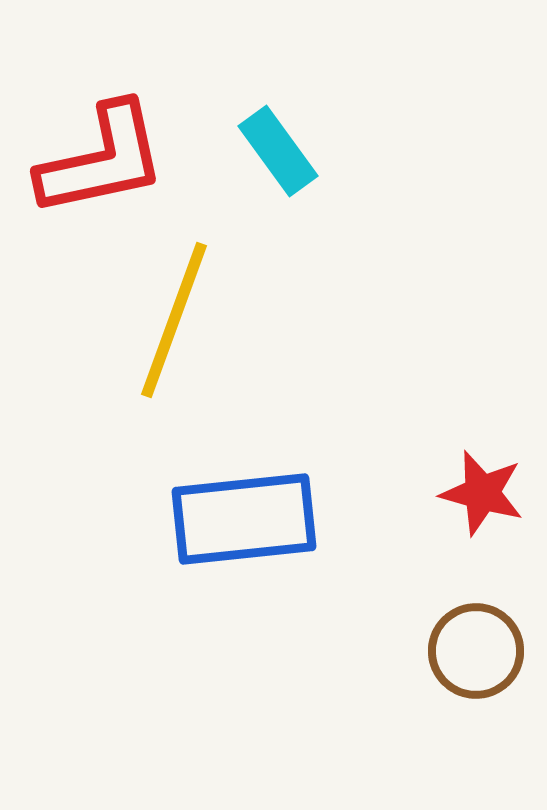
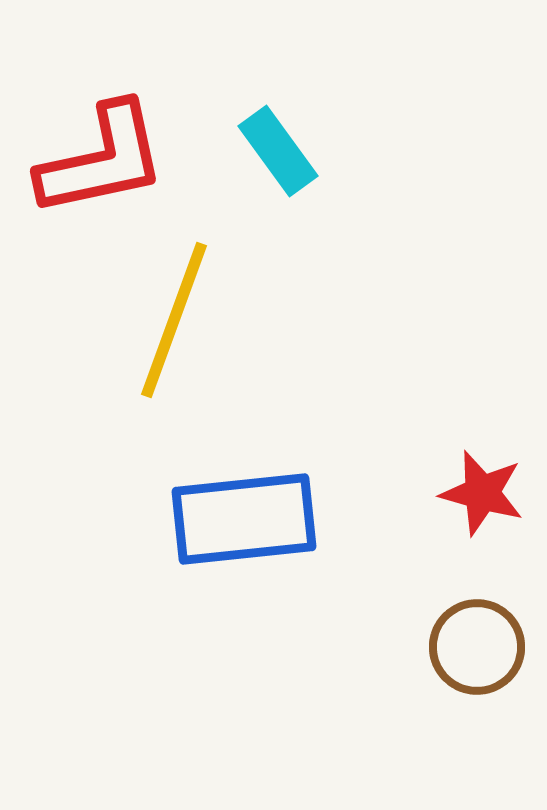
brown circle: moved 1 px right, 4 px up
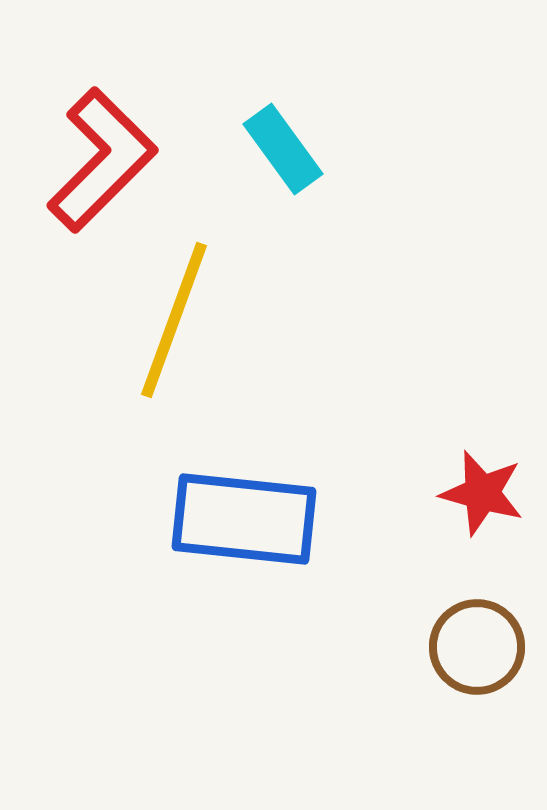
cyan rectangle: moved 5 px right, 2 px up
red L-shape: rotated 33 degrees counterclockwise
blue rectangle: rotated 12 degrees clockwise
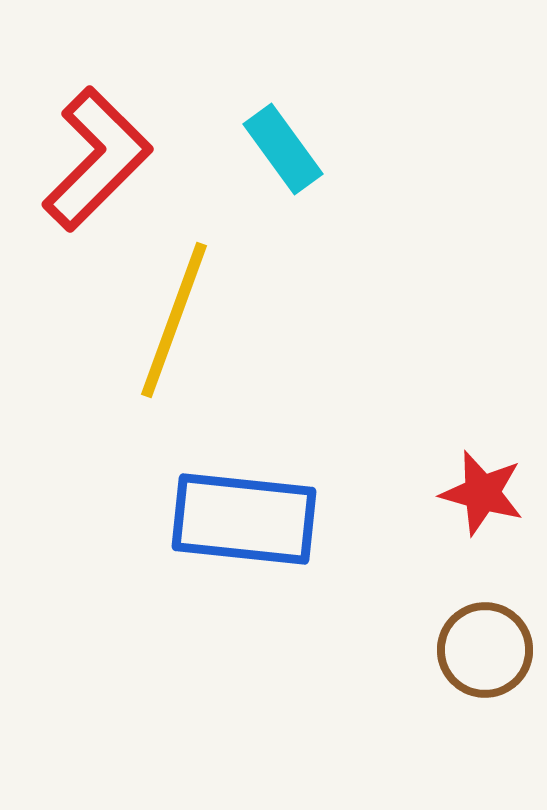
red L-shape: moved 5 px left, 1 px up
brown circle: moved 8 px right, 3 px down
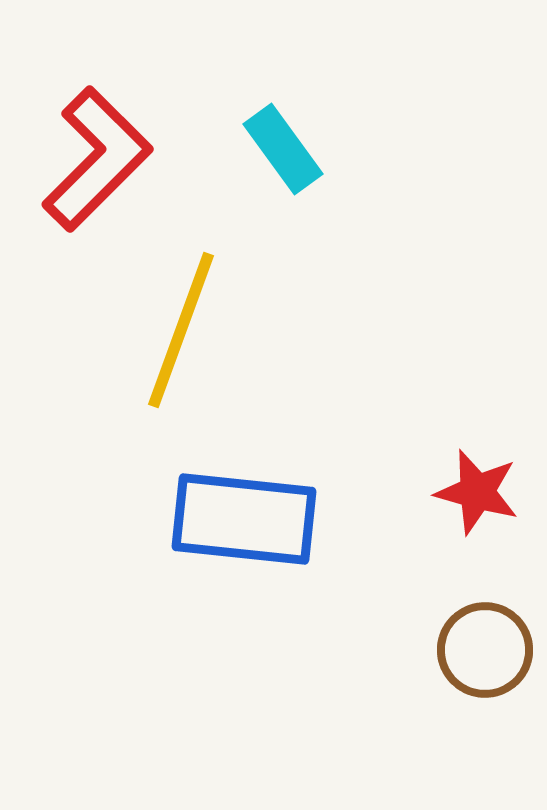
yellow line: moved 7 px right, 10 px down
red star: moved 5 px left, 1 px up
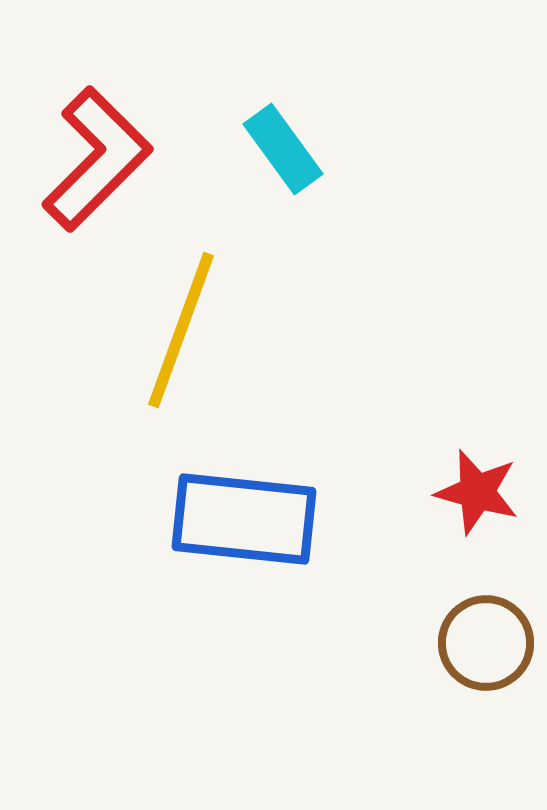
brown circle: moved 1 px right, 7 px up
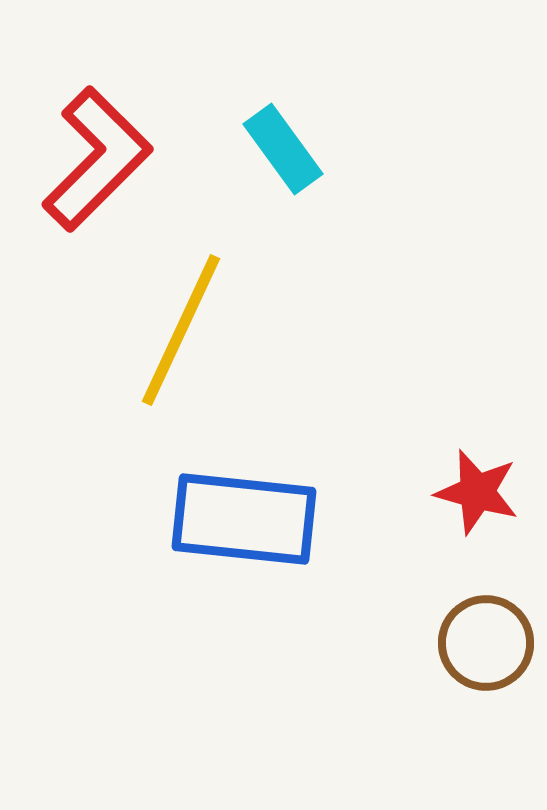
yellow line: rotated 5 degrees clockwise
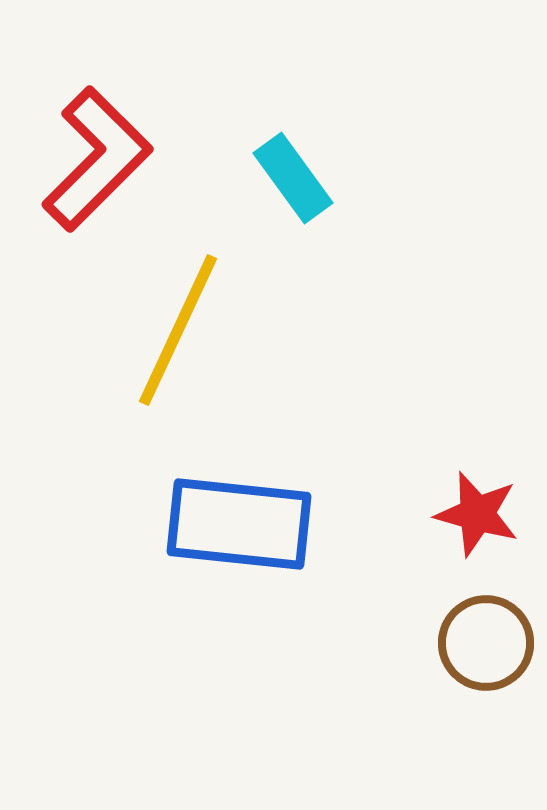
cyan rectangle: moved 10 px right, 29 px down
yellow line: moved 3 px left
red star: moved 22 px down
blue rectangle: moved 5 px left, 5 px down
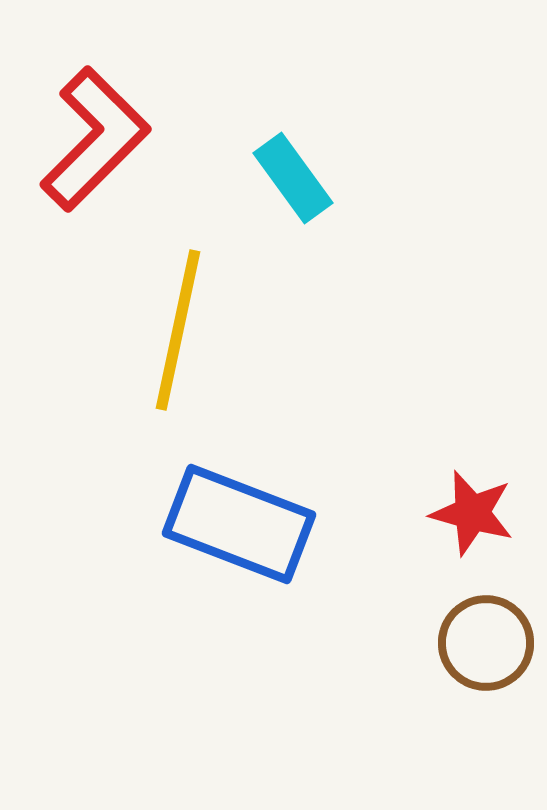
red L-shape: moved 2 px left, 20 px up
yellow line: rotated 13 degrees counterclockwise
red star: moved 5 px left, 1 px up
blue rectangle: rotated 15 degrees clockwise
